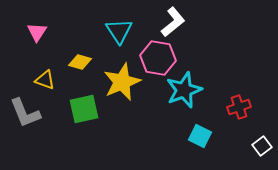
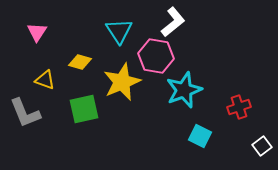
pink hexagon: moved 2 px left, 2 px up
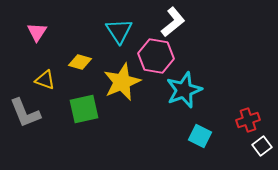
red cross: moved 9 px right, 13 px down
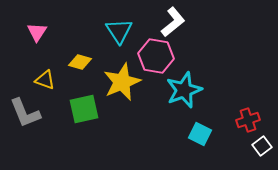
cyan square: moved 2 px up
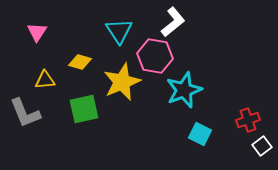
pink hexagon: moved 1 px left
yellow triangle: rotated 25 degrees counterclockwise
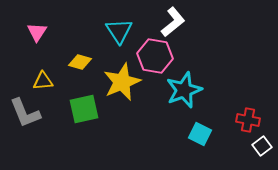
yellow triangle: moved 2 px left, 1 px down
red cross: rotated 30 degrees clockwise
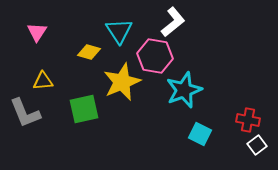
yellow diamond: moved 9 px right, 10 px up
white square: moved 5 px left, 1 px up
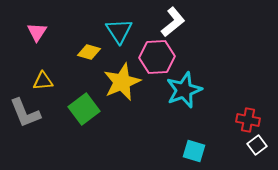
pink hexagon: moved 2 px right, 1 px down; rotated 12 degrees counterclockwise
green square: rotated 24 degrees counterclockwise
cyan square: moved 6 px left, 17 px down; rotated 10 degrees counterclockwise
